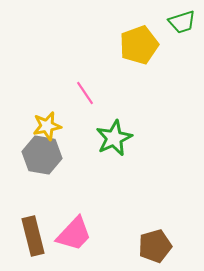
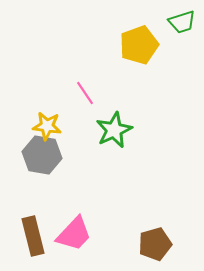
yellow star: rotated 20 degrees clockwise
green star: moved 8 px up
brown pentagon: moved 2 px up
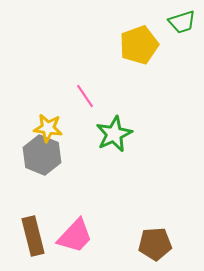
pink line: moved 3 px down
yellow star: moved 1 px right, 2 px down
green star: moved 4 px down
gray hexagon: rotated 12 degrees clockwise
pink trapezoid: moved 1 px right, 2 px down
brown pentagon: rotated 12 degrees clockwise
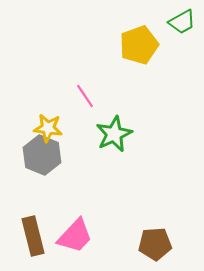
green trapezoid: rotated 12 degrees counterclockwise
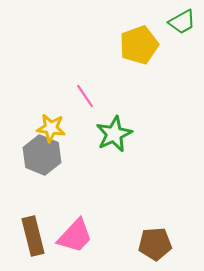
yellow star: moved 3 px right
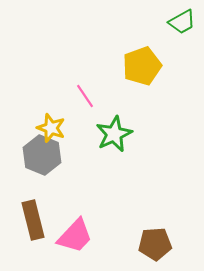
yellow pentagon: moved 3 px right, 21 px down
yellow star: rotated 12 degrees clockwise
brown rectangle: moved 16 px up
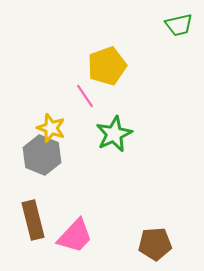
green trapezoid: moved 3 px left, 3 px down; rotated 16 degrees clockwise
yellow pentagon: moved 35 px left
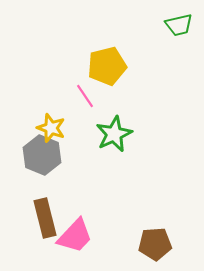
yellow pentagon: rotated 6 degrees clockwise
brown rectangle: moved 12 px right, 2 px up
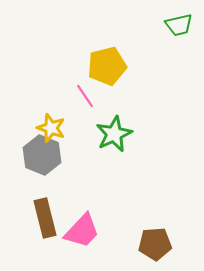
pink trapezoid: moved 7 px right, 5 px up
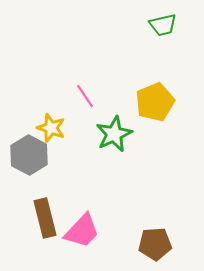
green trapezoid: moved 16 px left
yellow pentagon: moved 48 px right, 36 px down; rotated 9 degrees counterclockwise
gray hexagon: moved 13 px left; rotated 6 degrees clockwise
